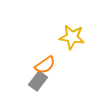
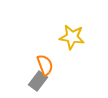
orange semicircle: rotated 75 degrees counterclockwise
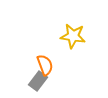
yellow star: moved 1 px right, 1 px up
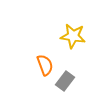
gray rectangle: moved 27 px right
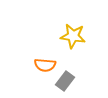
orange semicircle: rotated 115 degrees clockwise
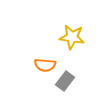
yellow star: moved 1 px left, 1 px down
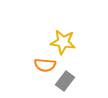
yellow star: moved 9 px left, 5 px down
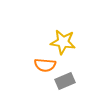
gray rectangle: rotated 30 degrees clockwise
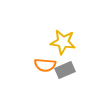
gray rectangle: moved 11 px up
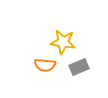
gray rectangle: moved 14 px right, 3 px up
